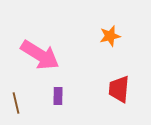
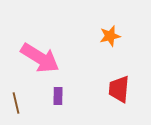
pink arrow: moved 3 px down
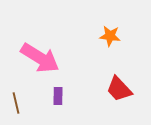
orange star: rotated 20 degrees clockwise
red trapezoid: rotated 48 degrees counterclockwise
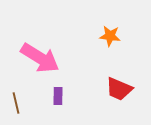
red trapezoid: rotated 24 degrees counterclockwise
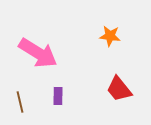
pink arrow: moved 2 px left, 5 px up
red trapezoid: rotated 28 degrees clockwise
brown line: moved 4 px right, 1 px up
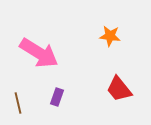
pink arrow: moved 1 px right
purple rectangle: moved 1 px left, 1 px down; rotated 18 degrees clockwise
brown line: moved 2 px left, 1 px down
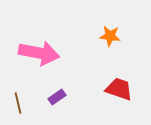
pink arrow: rotated 21 degrees counterclockwise
red trapezoid: rotated 148 degrees clockwise
purple rectangle: rotated 36 degrees clockwise
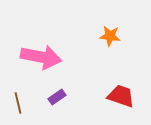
pink arrow: moved 2 px right, 4 px down
red trapezoid: moved 2 px right, 7 px down
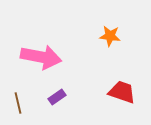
red trapezoid: moved 1 px right, 4 px up
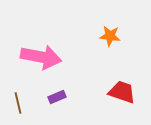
purple rectangle: rotated 12 degrees clockwise
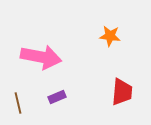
red trapezoid: rotated 76 degrees clockwise
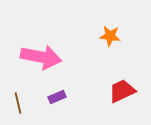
red trapezoid: moved 1 px up; rotated 120 degrees counterclockwise
